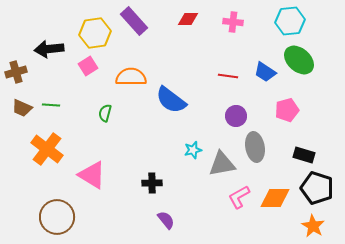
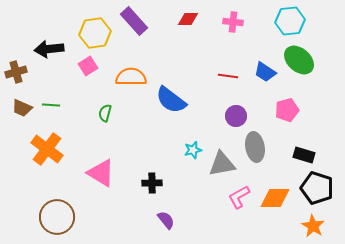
pink triangle: moved 9 px right, 2 px up
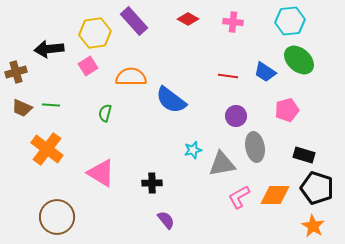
red diamond: rotated 30 degrees clockwise
orange diamond: moved 3 px up
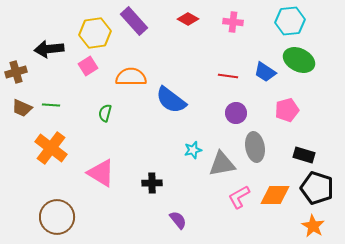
green ellipse: rotated 16 degrees counterclockwise
purple circle: moved 3 px up
orange cross: moved 4 px right, 1 px up
purple semicircle: moved 12 px right
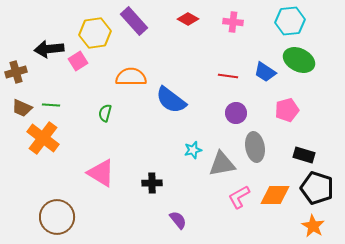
pink square: moved 10 px left, 5 px up
orange cross: moved 8 px left, 10 px up
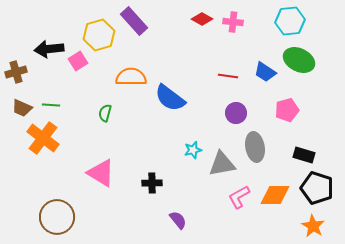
red diamond: moved 14 px right
yellow hexagon: moved 4 px right, 2 px down; rotated 8 degrees counterclockwise
blue semicircle: moved 1 px left, 2 px up
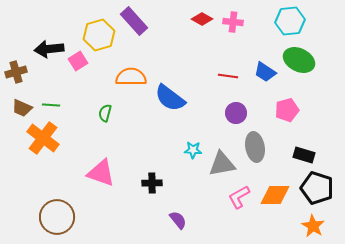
cyan star: rotated 18 degrees clockwise
pink triangle: rotated 12 degrees counterclockwise
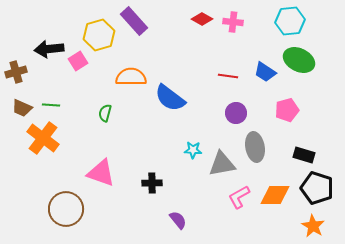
brown circle: moved 9 px right, 8 px up
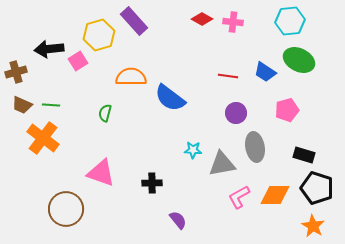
brown trapezoid: moved 3 px up
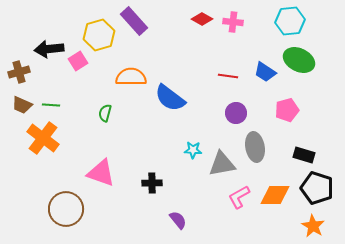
brown cross: moved 3 px right
